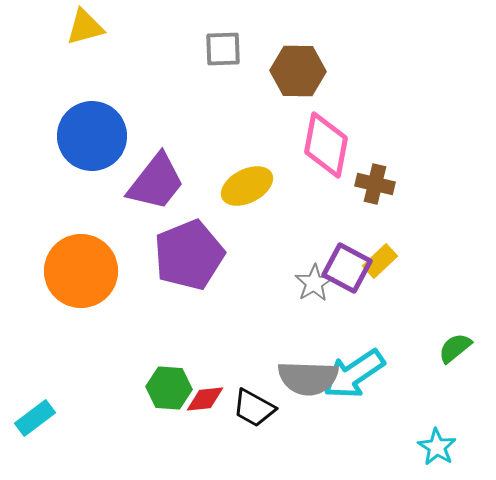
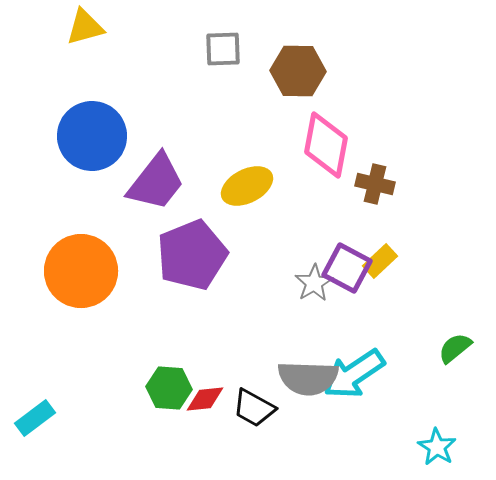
purple pentagon: moved 3 px right
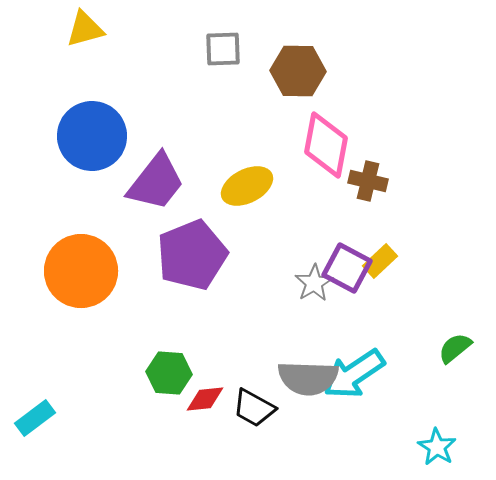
yellow triangle: moved 2 px down
brown cross: moved 7 px left, 3 px up
green hexagon: moved 15 px up
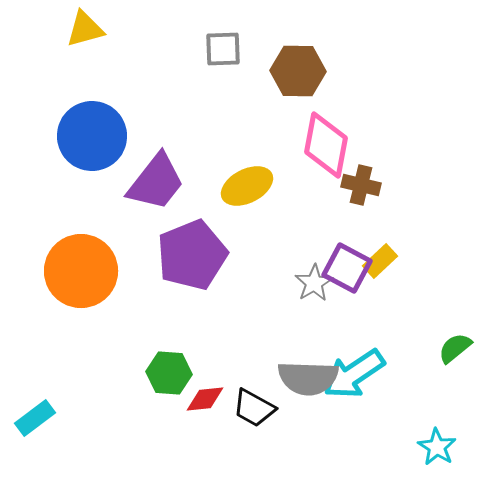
brown cross: moved 7 px left, 4 px down
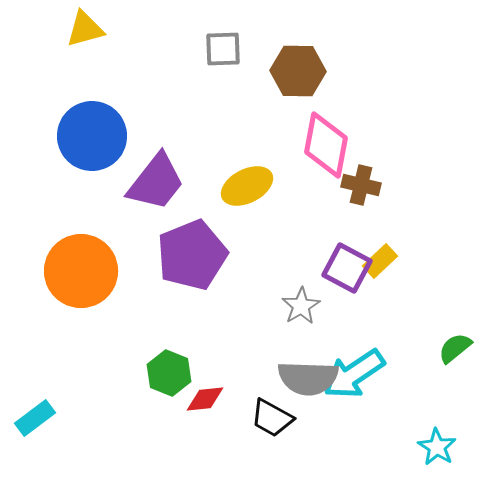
gray star: moved 13 px left, 23 px down
green hexagon: rotated 18 degrees clockwise
black trapezoid: moved 18 px right, 10 px down
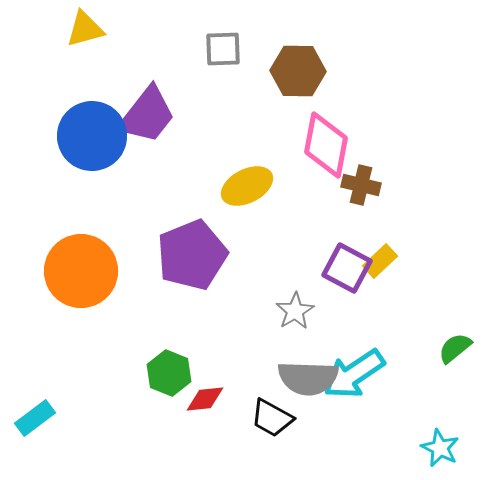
purple trapezoid: moved 9 px left, 67 px up
gray star: moved 6 px left, 5 px down
cyan star: moved 3 px right, 1 px down; rotated 6 degrees counterclockwise
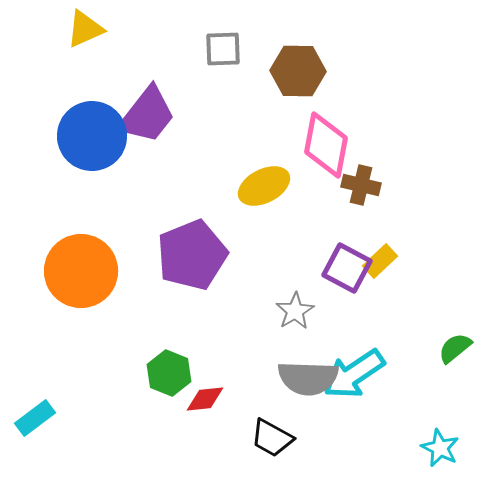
yellow triangle: rotated 9 degrees counterclockwise
yellow ellipse: moved 17 px right
black trapezoid: moved 20 px down
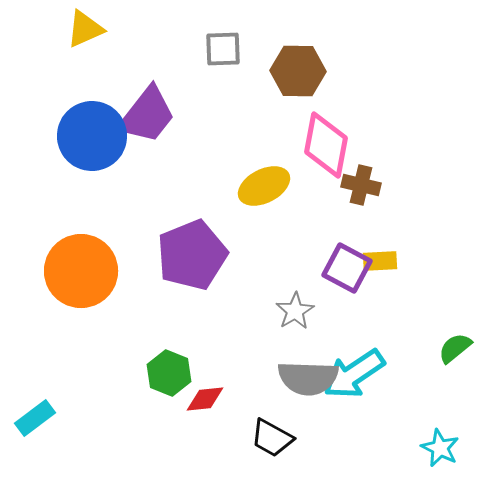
yellow rectangle: rotated 40 degrees clockwise
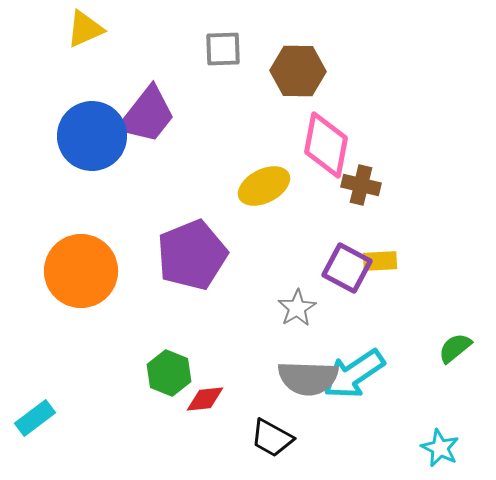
gray star: moved 2 px right, 3 px up
